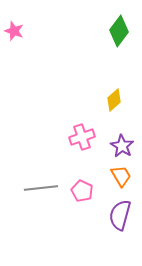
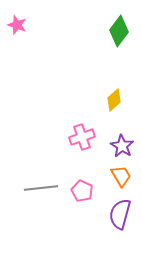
pink star: moved 3 px right, 6 px up
purple semicircle: moved 1 px up
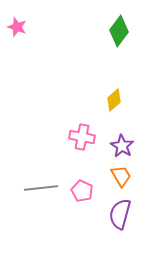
pink star: moved 2 px down
pink cross: rotated 30 degrees clockwise
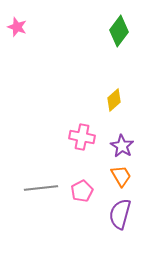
pink pentagon: rotated 20 degrees clockwise
